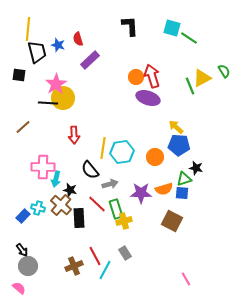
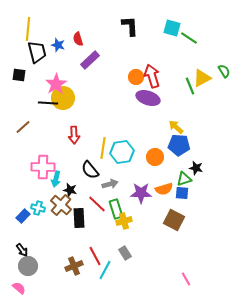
brown square at (172, 221): moved 2 px right, 1 px up
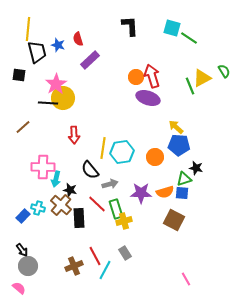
orange semicircle at (164, 189): moved 1 px right, 3 px down
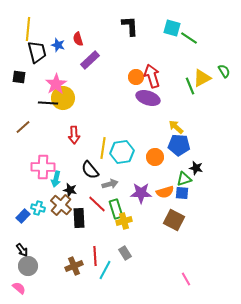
black square at (19, 75): moved 2 px down
red line at (95, 256): rotated 24 degrees clockwise
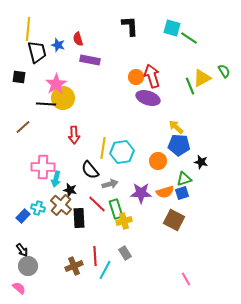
purple rectangle at (90, 60): rotated 54 degrees clockwise
black line at (48, 103): moved 2 px left, 1 px down
orange circle at (155, 157): moved 3 px right, 4 px down
black star at (196, 168): moved 5 px right, 6 px up
blue square at (182, 193): rotated 24 degrees counterclockwise
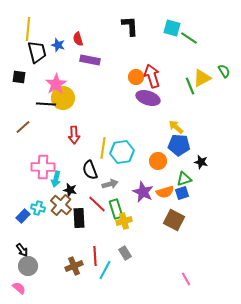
black semicircle at (90, 170): rotated 18 degrees clockwise
purple star at (141, 193): moved 2 px right, 1 px up; rotated 25 degrees clockwise
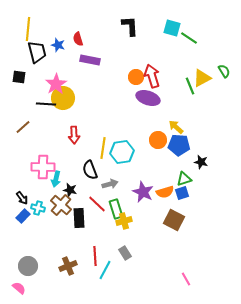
orange circle at (158, 161): moved 21 px up
black arrow at (22, 250): moved 52 px up
brown cross at (74, 266): moved 6 px left
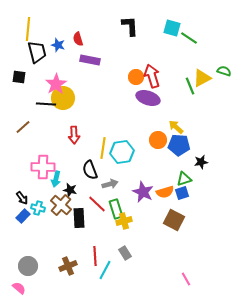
green semicircle at (224, 71): rotated 40 degrees counterclockwise
black star at (201, 162): rotated 24 degrees counterclockwise
